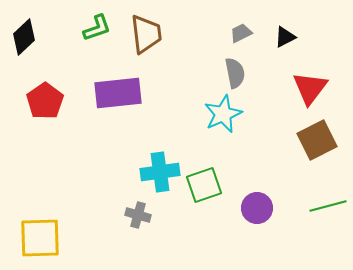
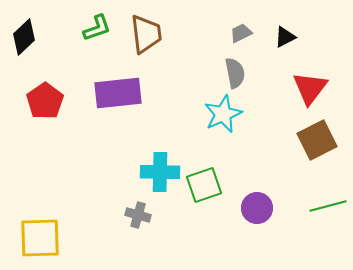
cyan cross: rotated 9 degrees clockwise
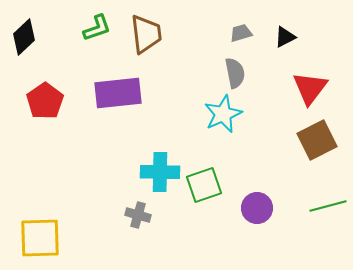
gray trapezoid: rotated 10 degrees clockwise
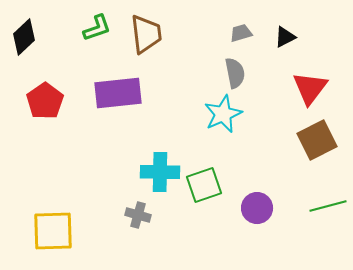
yellow square: moved 13 px right, 7 px up
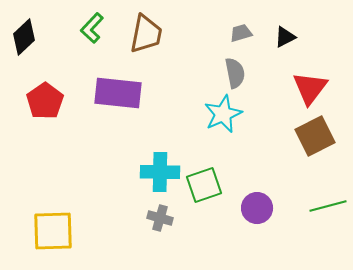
green L-shape: moved 5 px left; rotated 152 degrees clockwise
brown trapezoid: rotated 18 degrees clockwise
purple rectangle: rotated 12 degrees clockwise
brown square: moved 2 px left, 4 px up
gray cross: moved 22 px right, 3 px down
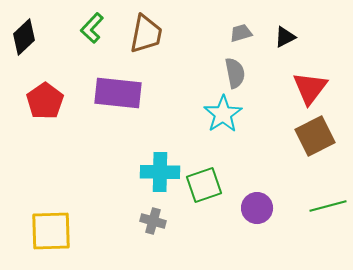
cyan star: rotated 9 degrees counterclockwise
gray cross: moved 7 px left, 3 px down
yellow square: moved 2 px left
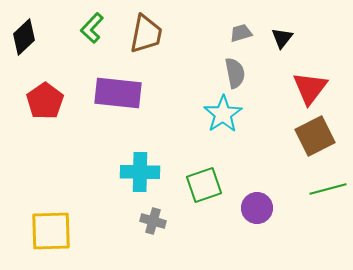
black triangle: moved 3 px left, 1 px down; rotated 25 degrees counterclockwise
cyan cross: moved 20 px left
green line: moved 17 px up
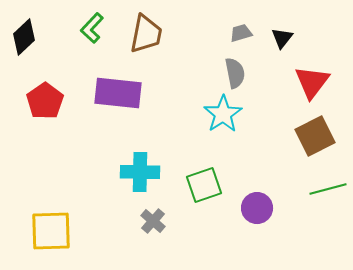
red triangle: moved 2 px right, 6 px up
gray cross: rotated 25 degrees clockwise
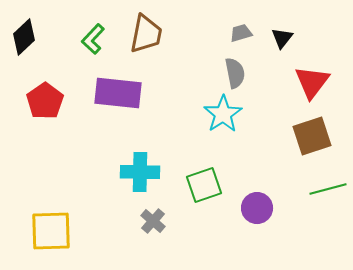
green L-shape: moved 1 px right, 11 px down
brown square: moved 3 px left; rotated 9 degrees clockwise
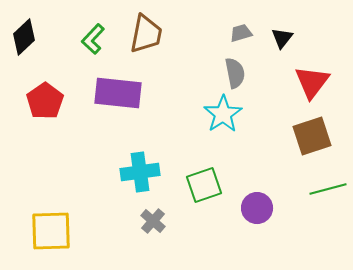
cyan cross: rotated 9 degrees counterclockwise
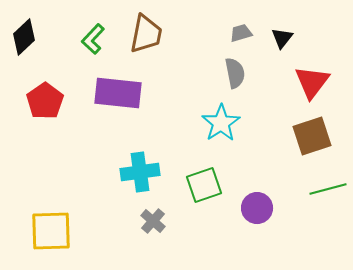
cyan star: moved 2 px left, 9 px down
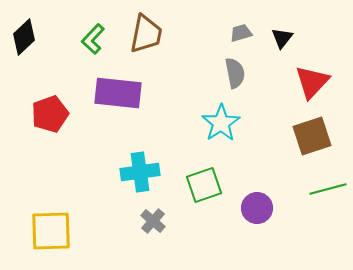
red triangle: rotated 6 degrees clockwise
red pentagon: moved 5 px right, 13 px down; rotated 15 degrees clockwise
